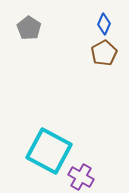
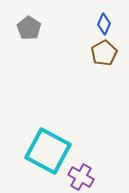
cyan square: moved 1 px left
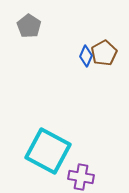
blue diamond: moved 18 px left, 32 px down
gray pentagon: moved 2 px up
purple cross: rotated 20 degrees counterclockwise
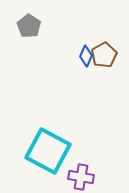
brown pentagon: moved 2 px down
